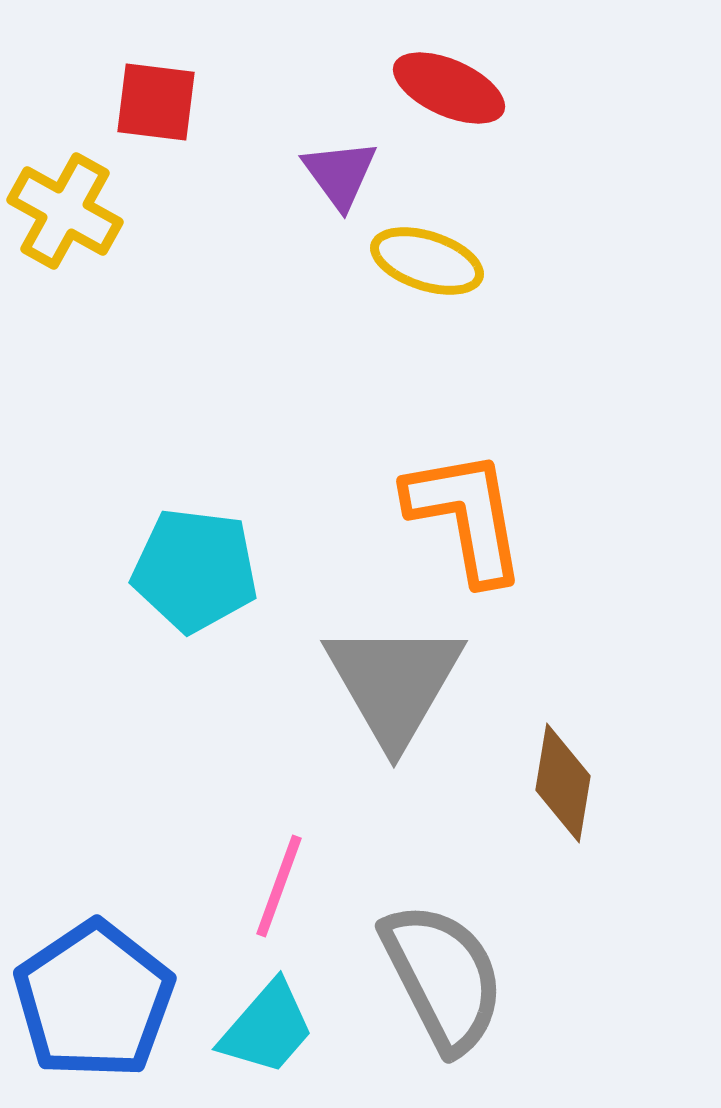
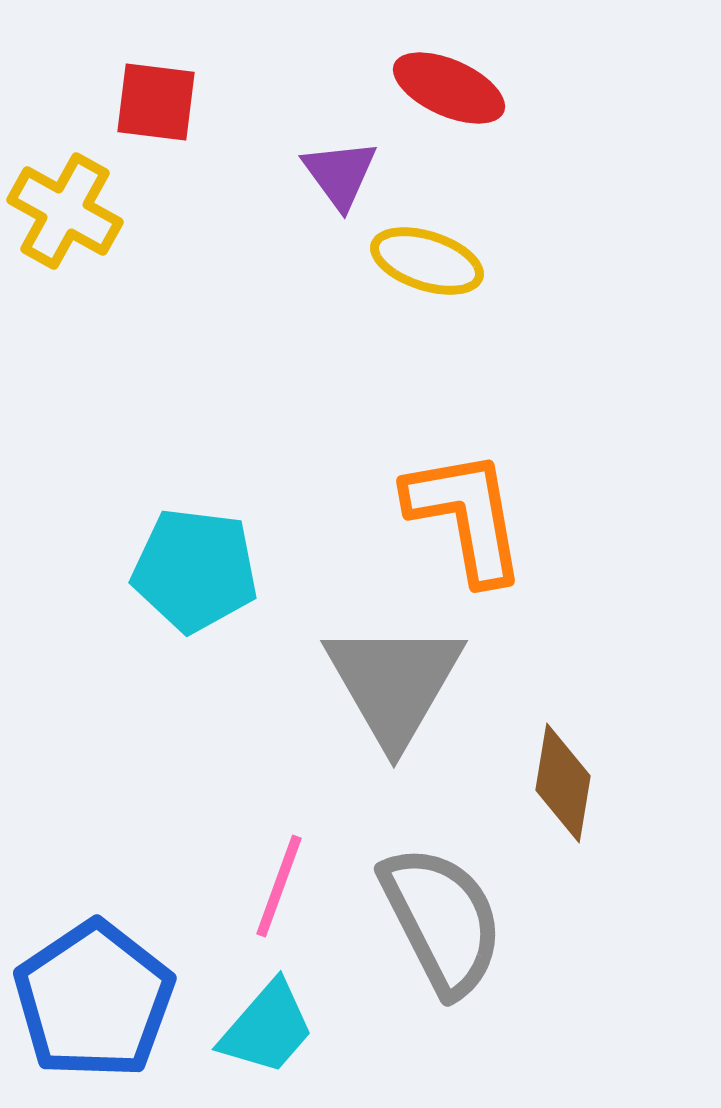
gray semicircle: moved 1 px left, 57 px up
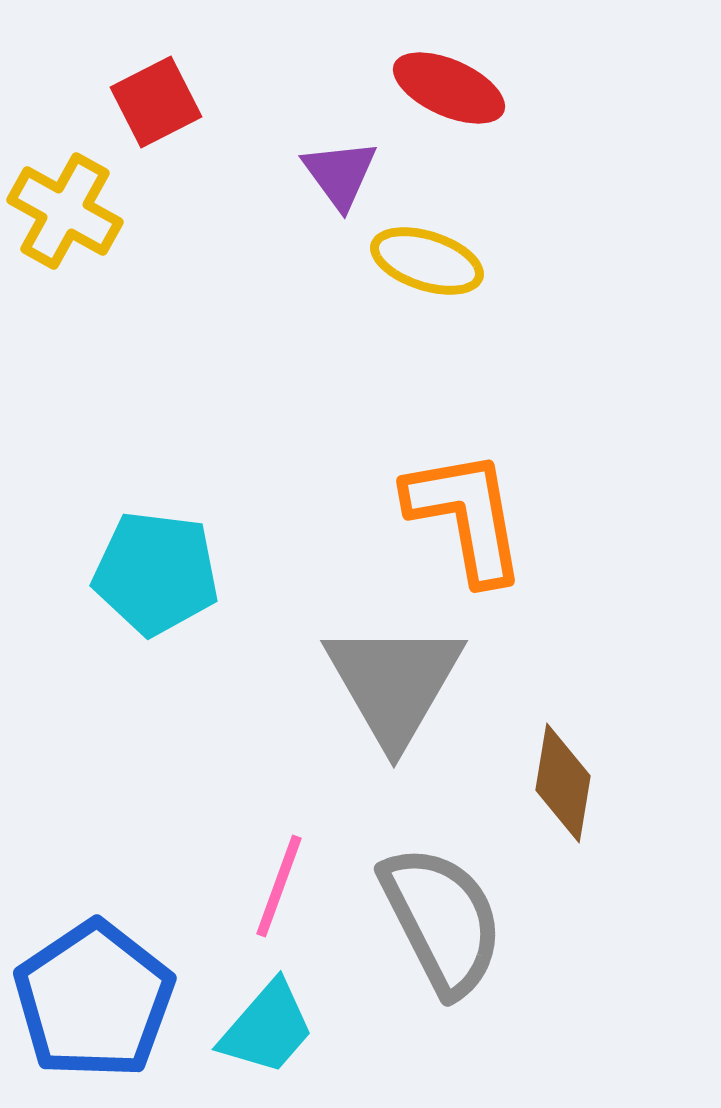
red square: rotated 34 degrees counterclockwise
cyan pentagon: moved 39 px left, 3 px down
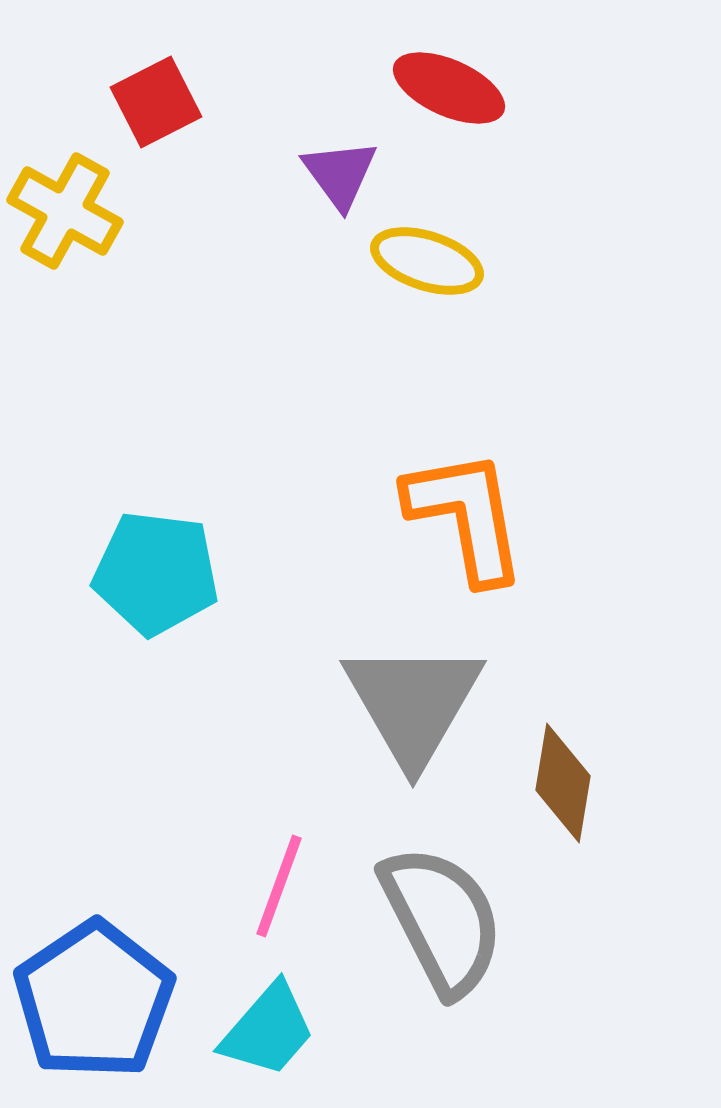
gray triangle: moved 19 px right, 20 px down
cyan trapezoid: moved 1 px right, 2 px down
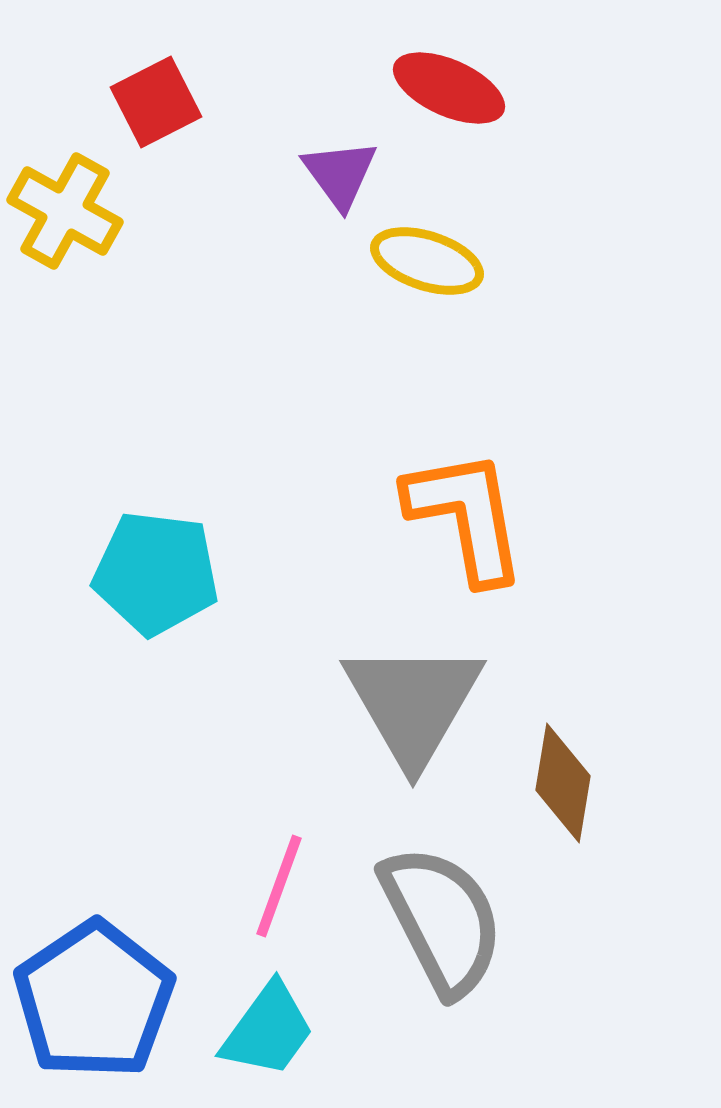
cyan trapezoid: rotated 5 degrees counterclockwise
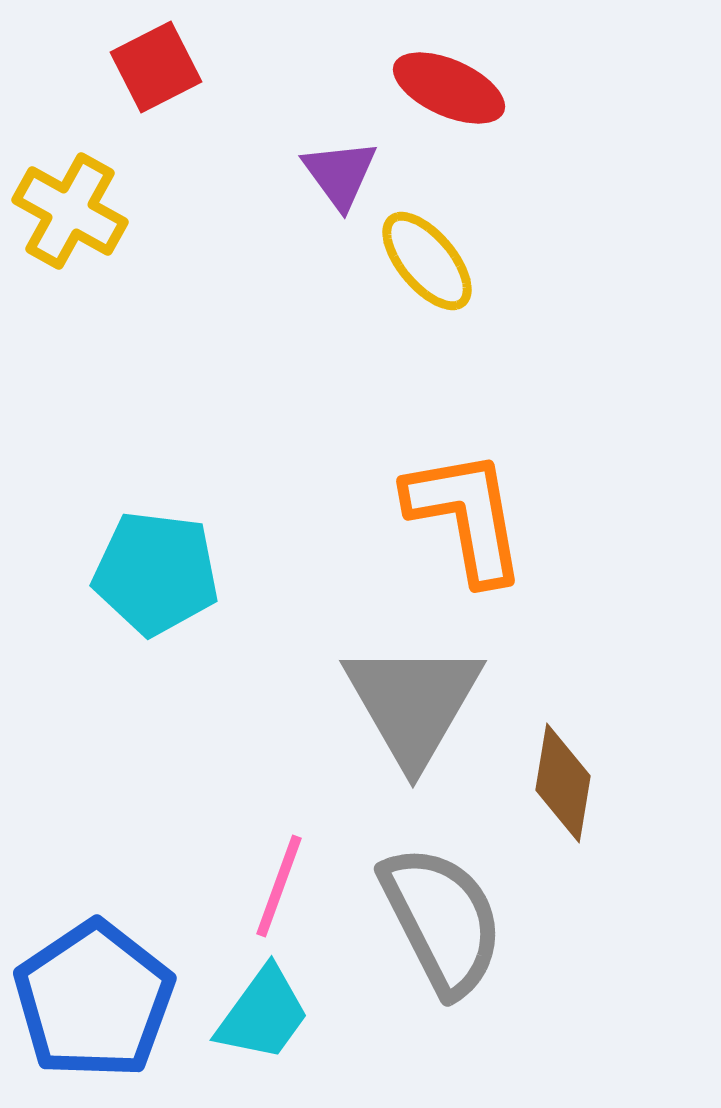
red square: moved 35 px up
yellow cross: moved 5 px right
yellow ellipse: rotated 32 degrees clockwise
cyan trapezoid: moved 5 px left, 16 px up
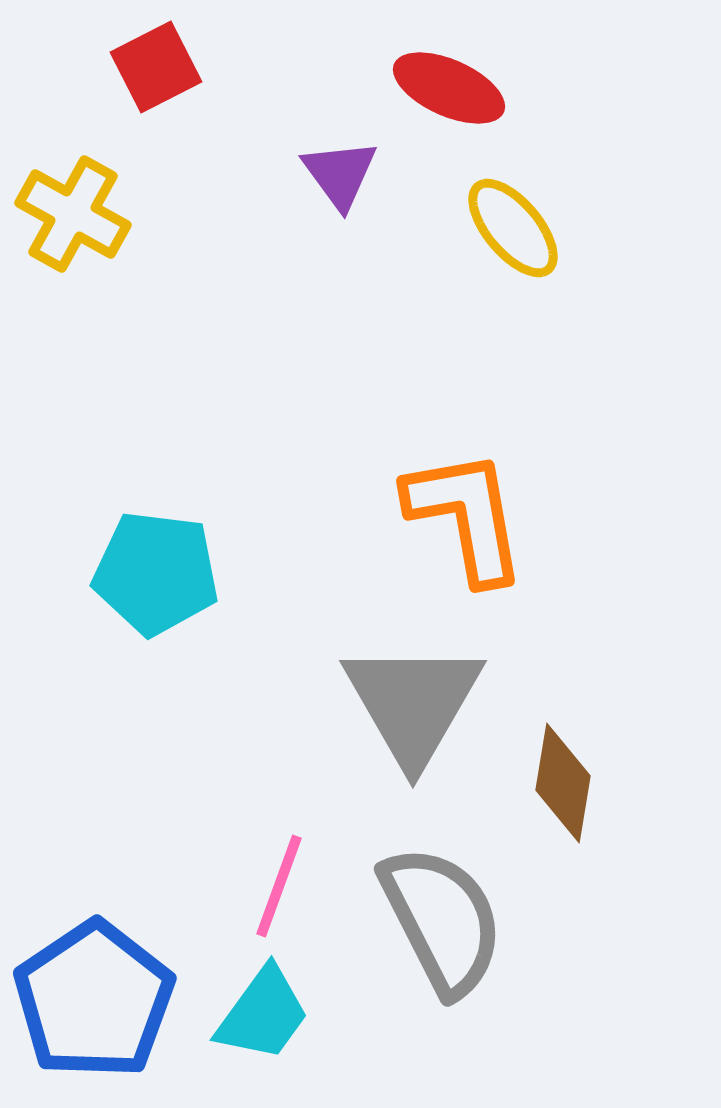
yellow cross: moved 3 px right, 3 px down
yellow ellipse: moved 86 px right, 33 px up
